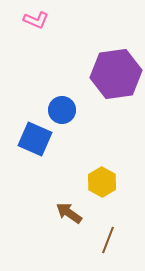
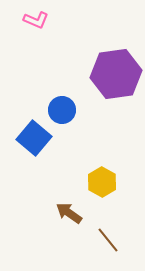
blue square: moved 1 px left, 1 px up; rotated 16 degrees clockwise
brown line: rotated 60 degrees counterclockwise
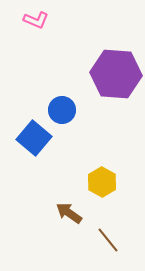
purple hexagon: rotated 12 degrees clockwise
